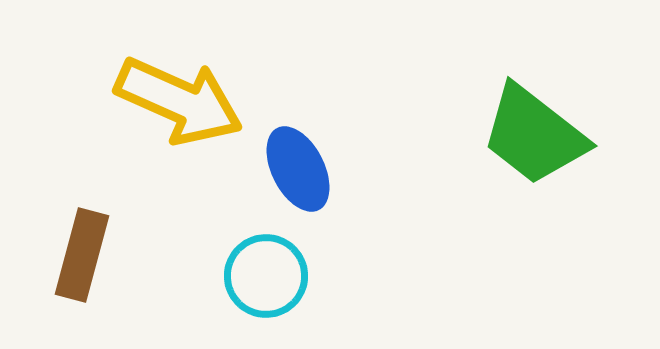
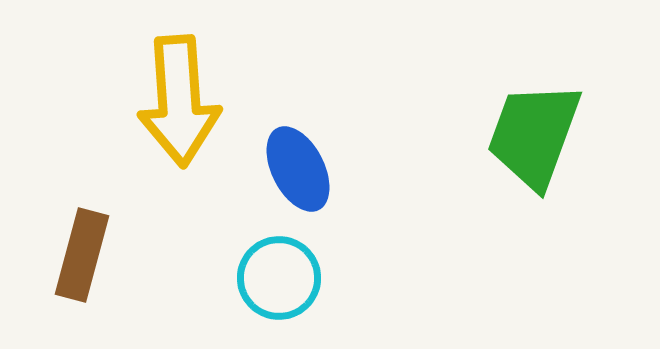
yellow arrow: rotated 62 degrees clockwise
green trapezoid: rotated 72 degrees clockwise
cyan circle: moved 13 px right, 2 px down
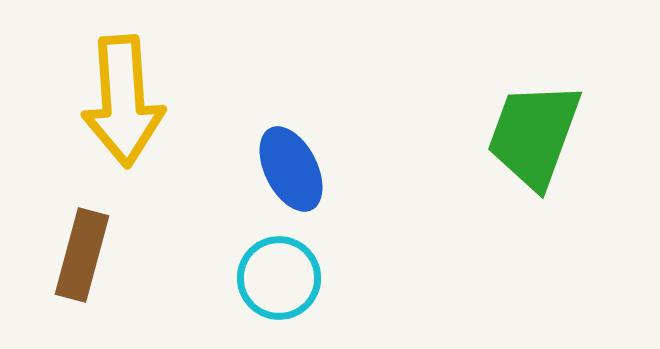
yellow arrow: moved 56 px left
blue ellipse: moved 7 px left
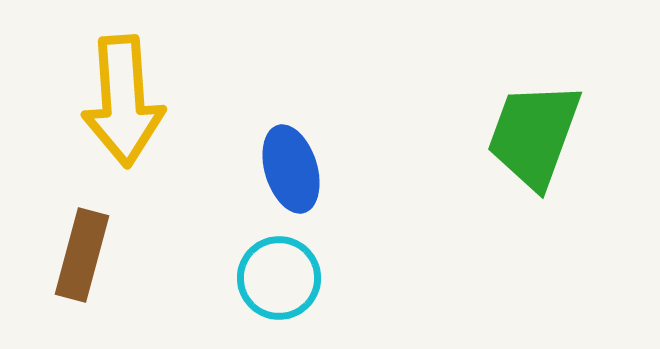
blue ellipse: rotated 10 degrees clockwise
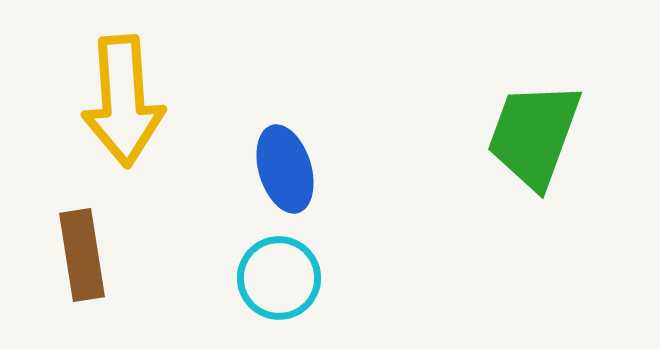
blue ellipse: moved 6 px left
brown rectangle: rotated 24 degrees counterclockwise
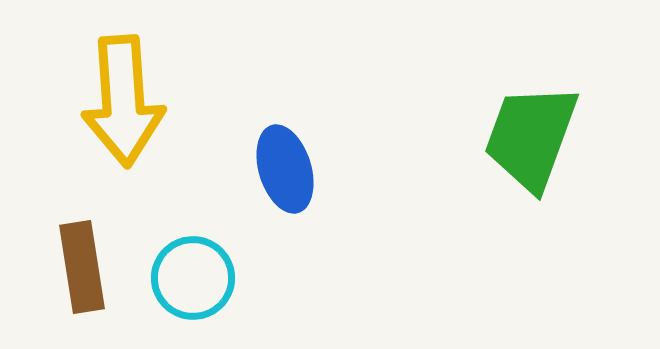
green trapezoid: moved 3 px left, 2 px down
brown rectangle: moved 12 px down
cyan circle: moved 86 px left
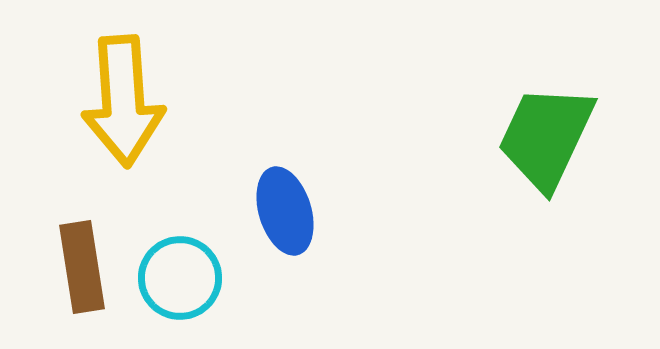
green trapezoid: moved 15 px right; rotated 5 degrees clockwise
blue ellipse: moved 42 px down
cyan circle: moved 13 px left
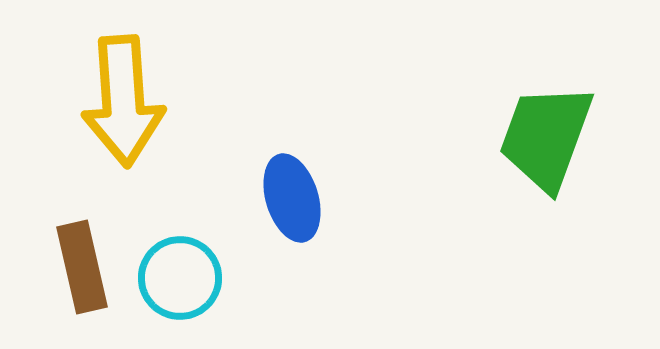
green trapezoid: rotated 5 degrees counterclockwise
blue ellipse: moved 7 px right, 13 px up
brown rectangle: rotated 4 degrees counterclockwise
